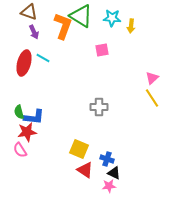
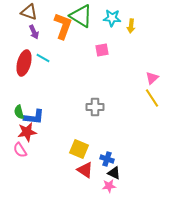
gray cross: moved 4 px left
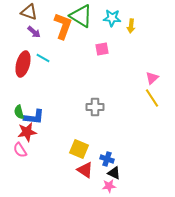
purple arrow: rotated 24 degrees counterclockwise
pink square: moved 1 px up
red ellipse: moved 1 px left, 1 px down
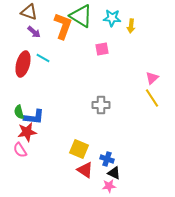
gray cross: moved 6 px right, 2 px up
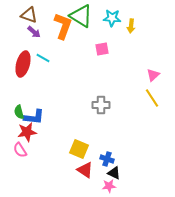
brown triangle: moved 3 px down
pink triangle: moved 1 px right, 3 px up
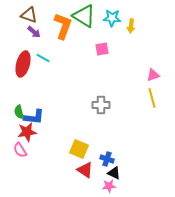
green triangle: moved 3 px right
pink triangle: rotated 24 degrees clockwise
yellow line: rotated 18 degrees clockwise
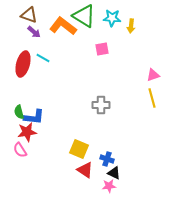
orange L-shape: rotated 72 degrees counterclockwise
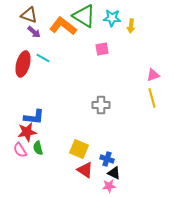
green semicircle: moved 19 px right, 36 px down
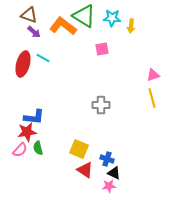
pink semicircle: rotated 105 degrees counterclockwise
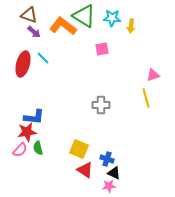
cyan line: rotated 16 degrees clockwise
yellow line: moved 6 px left
